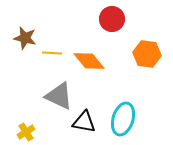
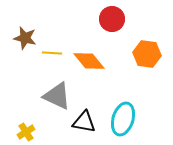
gray triangle: moved 2 px left
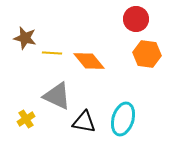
red circle: moved 24 px right
yellow cross: moved 13 px up
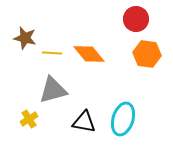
orange diamond: moved 7 px up
gray triangle: moved 4 px left, 6 px up; rotated 40 degrees counterclockwise
yellow cross: moved 3 px right
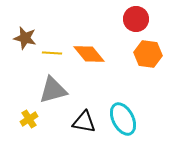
orange hexagon: moved 1 px right
cyan ellipse: rotated 44 degrees counterclockwise
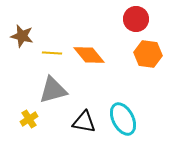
brown star: moved 3 px left, 2 px up
orange diamond: moved 1 px down
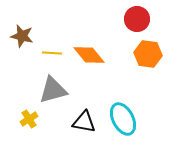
red circle: moved 1 px right
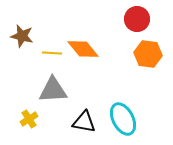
orange diamond: moved 6 px left, 6 px up
gray triangle: rotated 12 degrees clockwise
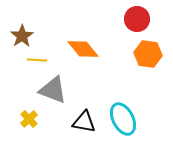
brown star: rotated 25 degrees clockwise
yellow line: moved 15 px left, 7 px down
gray triangle: rotated 24 degrees clockwise
yellow cross: rotated 12 degrees counterclockwise
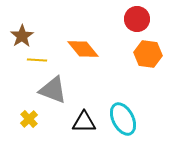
black triangle: rotated 10 degrees counterclockwise
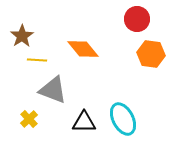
orange hexagon: moved 3 px right
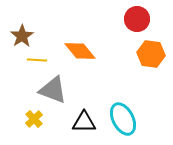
orange diamond: moved 3 px left, 2 px down
yellow cross: moved 5 px right
